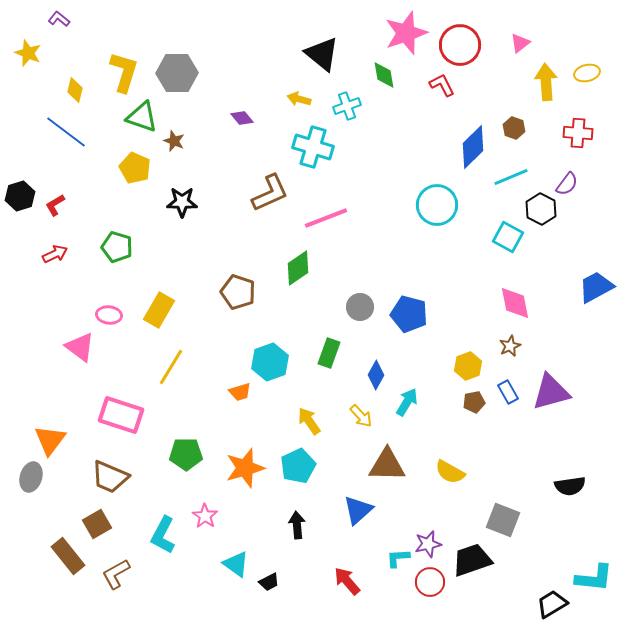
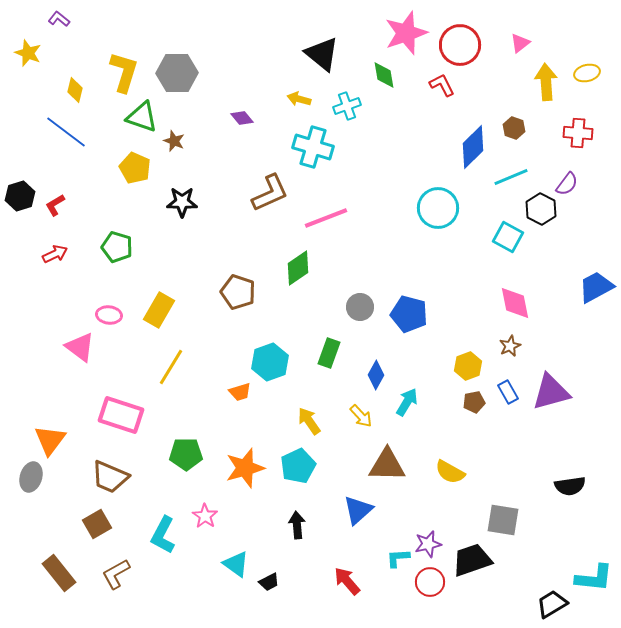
cyan circle at (437, 205): moved 1 px right, 3 px down
gray square at (503, 520): rotated 12 degrees counterclockwise
brown rectangle at (68, 556): moved 9 px left, 17 px down
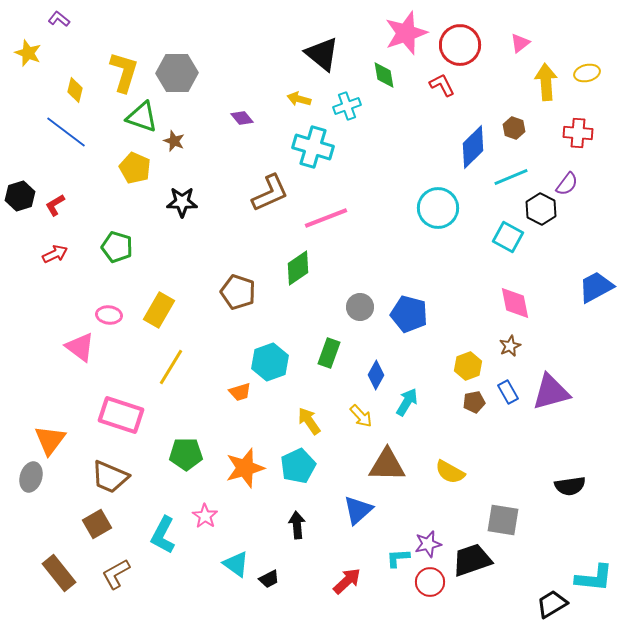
red arrow at (347, 581): rotated 88 degrees clockwise
black trapezoid at (269, 582): moved 3 px up
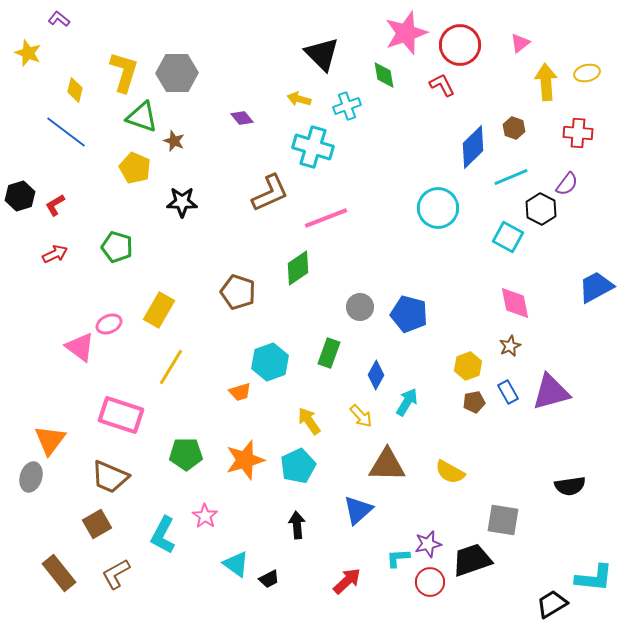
black triangle at (322, 54): rotated 6 degrees clockwise
pink ellipse at (109, 315): moved 9 px down; rotated 30 degrees counterclockwise
orange star at (245, 468): moved 8 px up
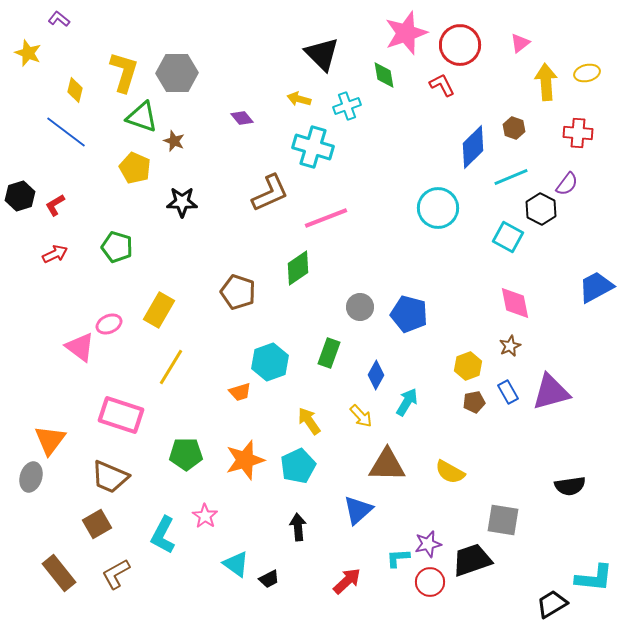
black arrow at (297, 525): moved 1 px right, 2 px down
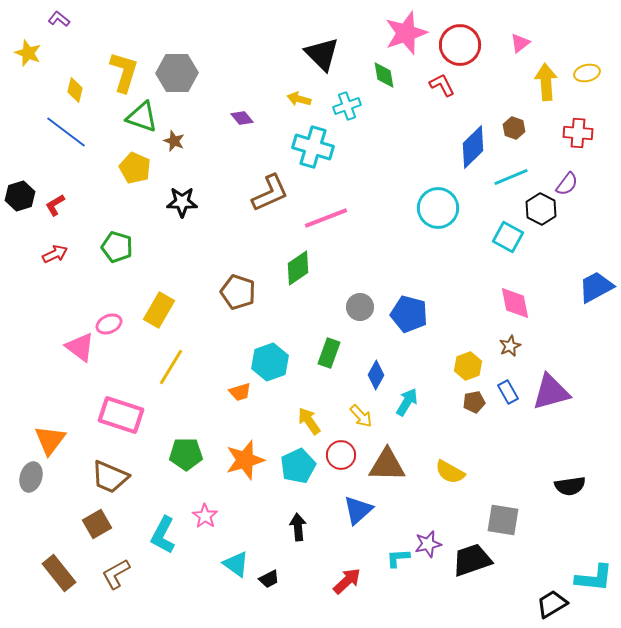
red circle at (430, 582): moved 89 px left, 127 px up
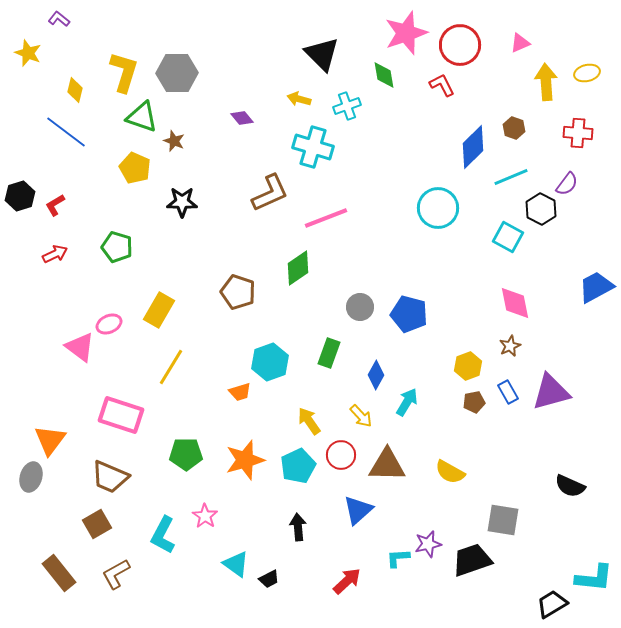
pink triangle at (520, 43): rotated 15 degrees clockwise
black semicircle at (570, 486): rotated 32 degrees clockwise
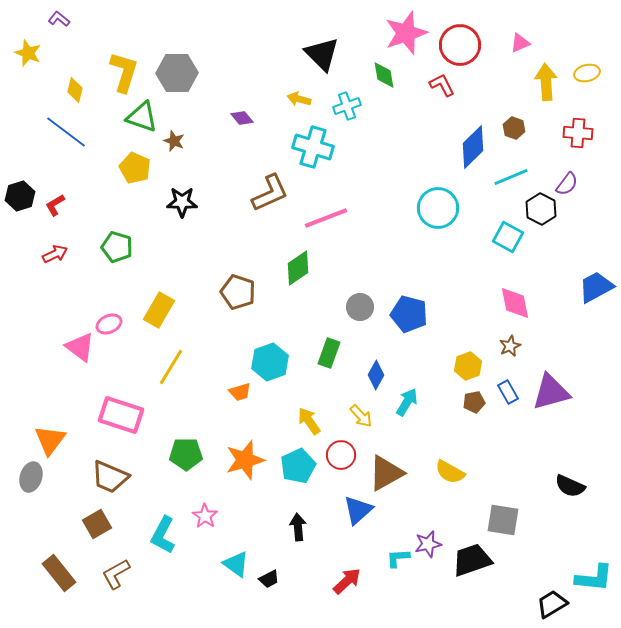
brown triangle at (387, 465): moved 1 px left, 8 px down; rotated 30 degrees counterclockwise
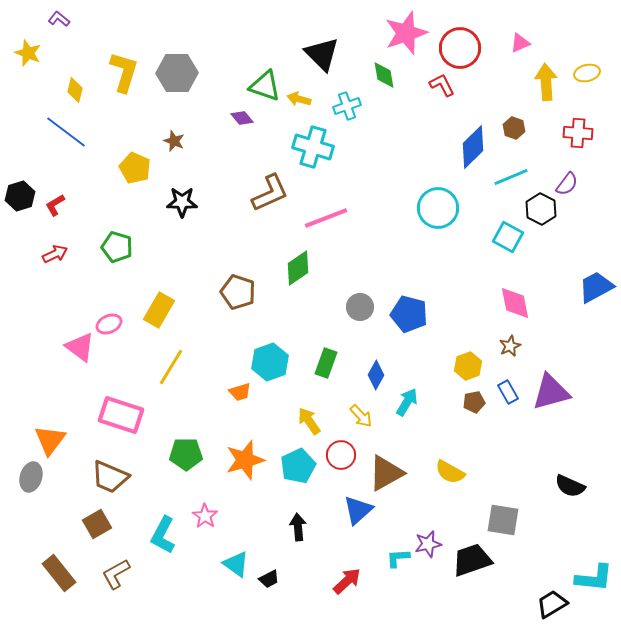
red circle at (460, 45): moved 3 px down
green triangle at (142, 117): moved 123 px right, 31 px up
green rectangle at (329, 353): moved 3 px left, 10 px down
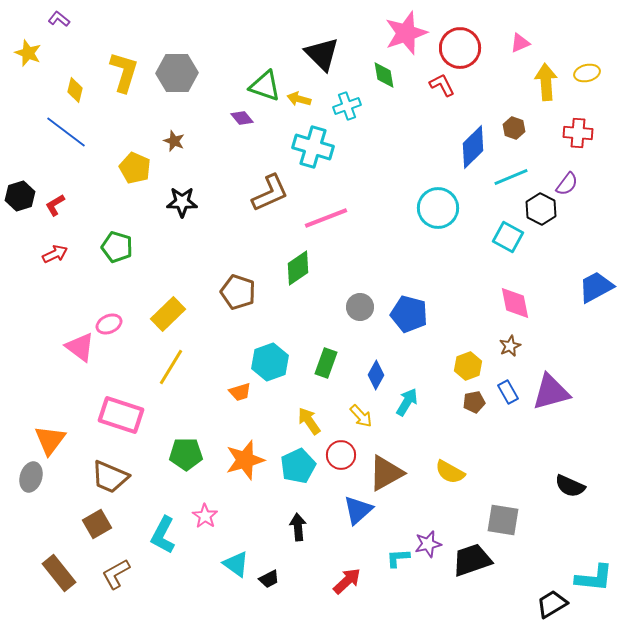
yellow rectangle at (159, 310): moved 9 px right, 4 px down; rotated 16 degrees clockwise
